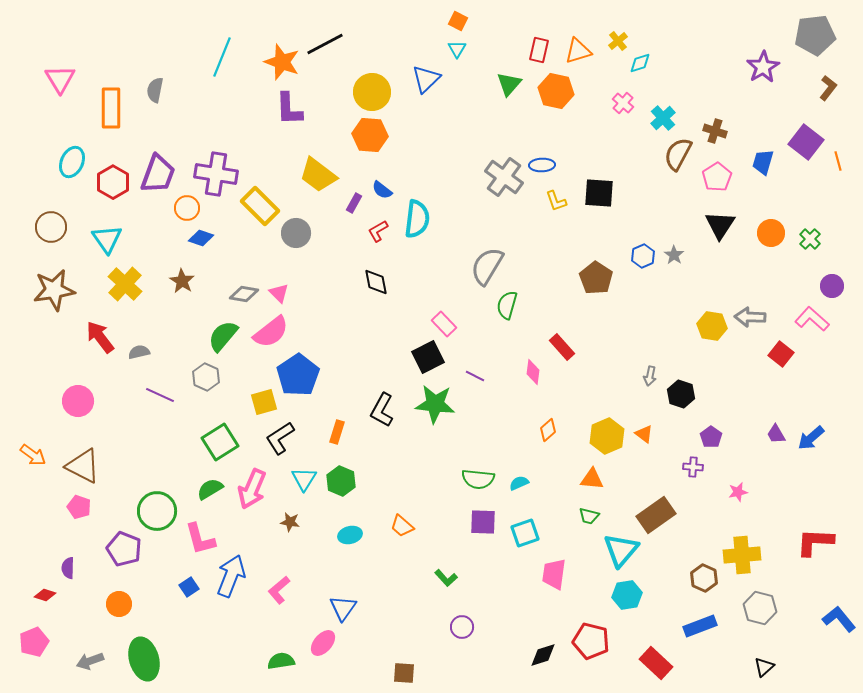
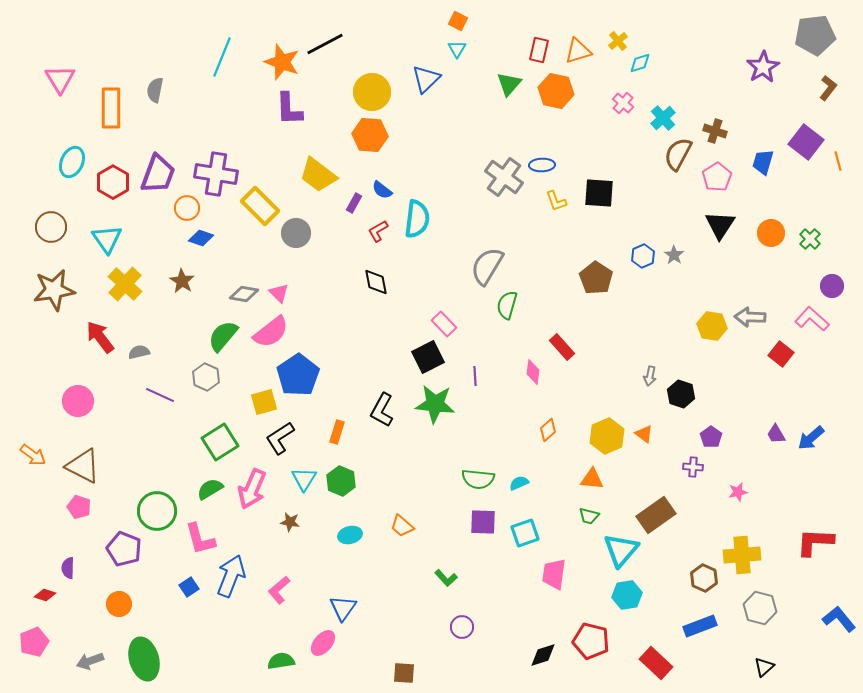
purple line at (475, 376): rotated 60 degrees clockwise
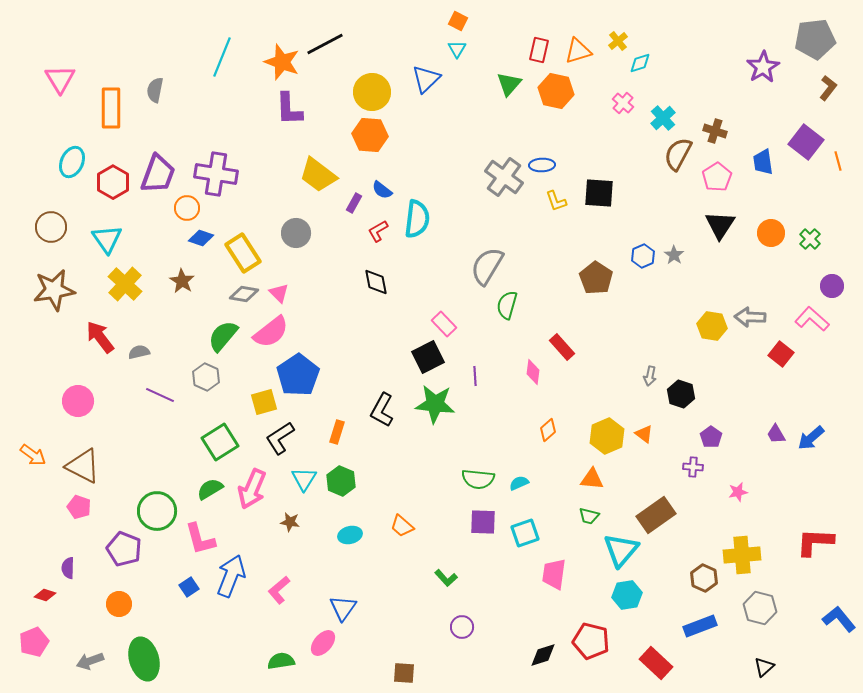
gray pentagon at (815, 35): moved 4 px down
blue trapezoid at (763, 162): rotated 24 degrees counterclockwise
yellow rectangle at (260, 206): moved 17 px left, 47 px down; rotated 12 degrees clockwise
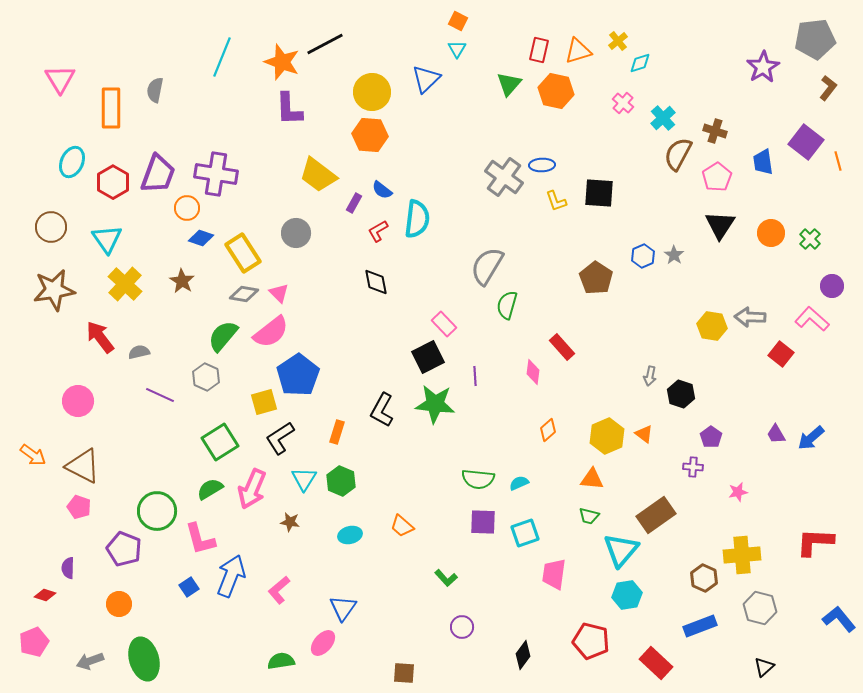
black diamond at (543, 655): moved 20 px left; rotated 36 degrees counterclockwise
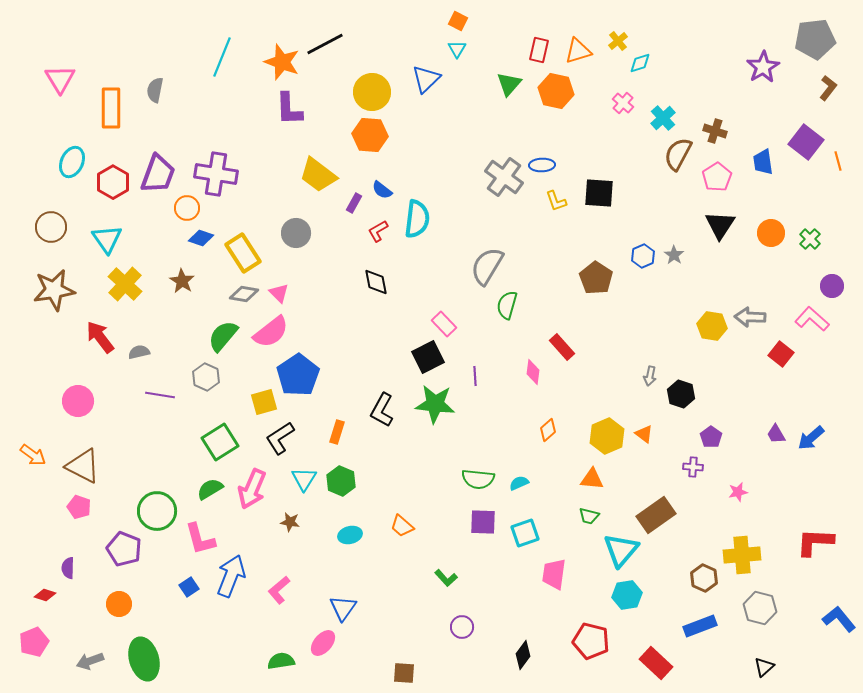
purple line at (160, 395): rotated 16 degrees counterclockwise
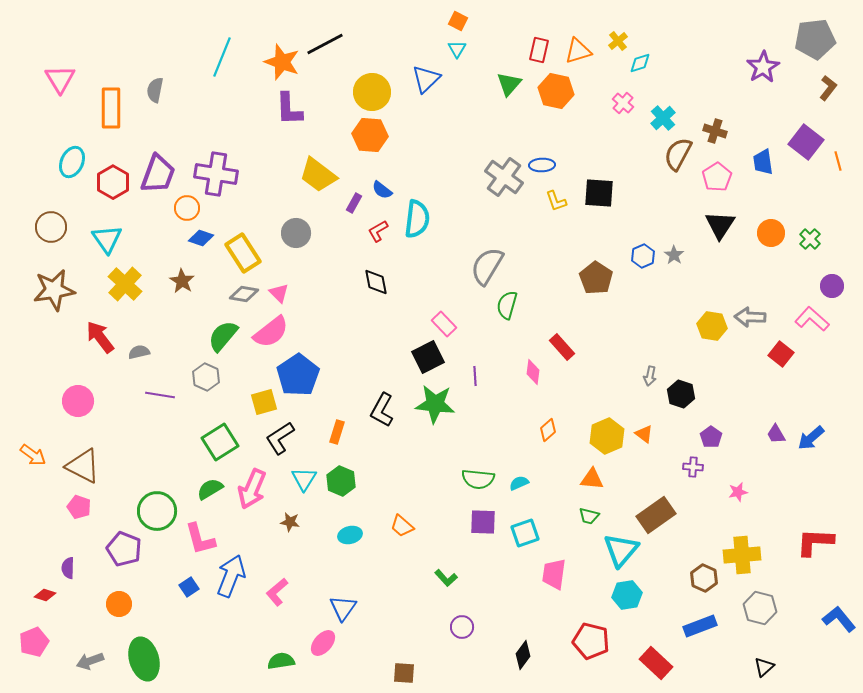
pink L-shape at (279, 590): moved 2 px left, 2 px down
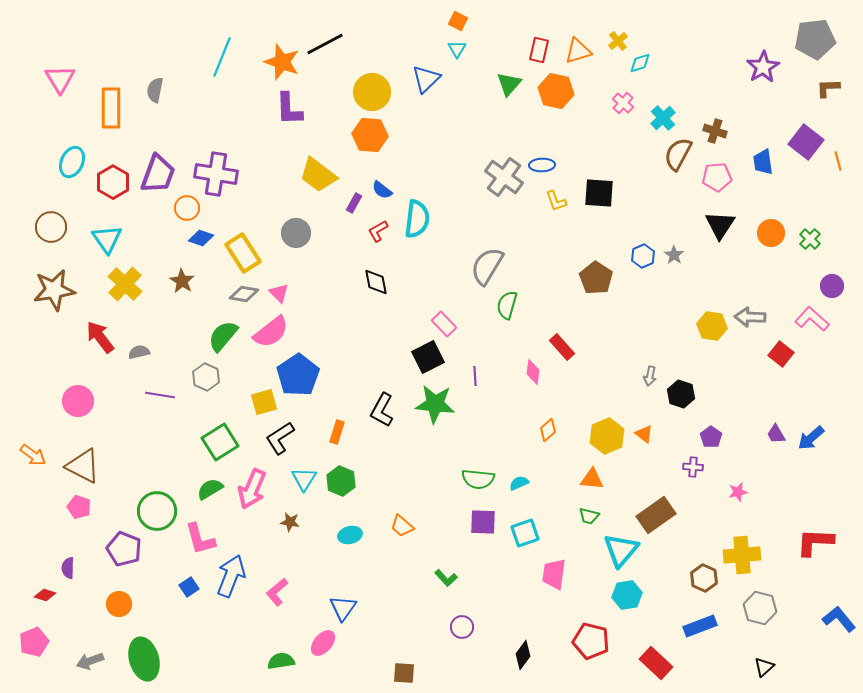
brown L-shape at (828, 88): rotated 130 degrees counterclockwise
pink pentagon at (717, 177): rotated 28 degrees clockwise
